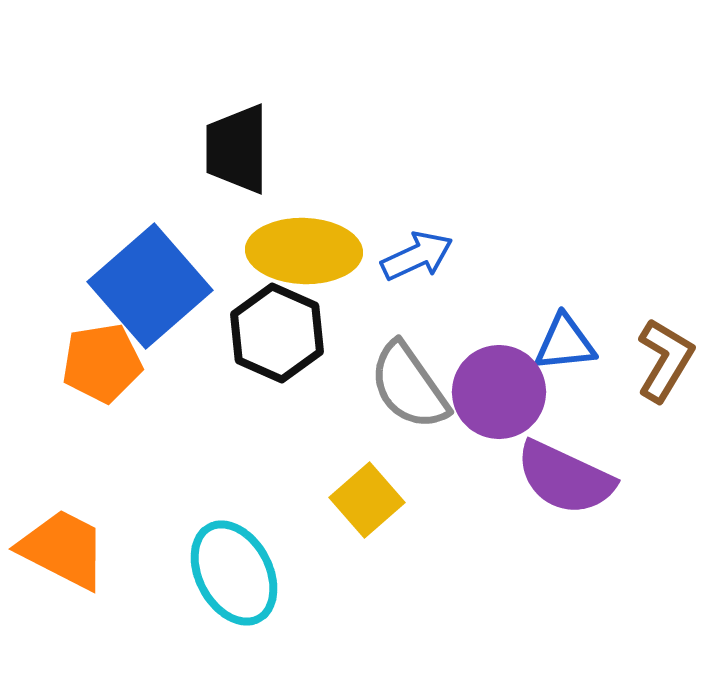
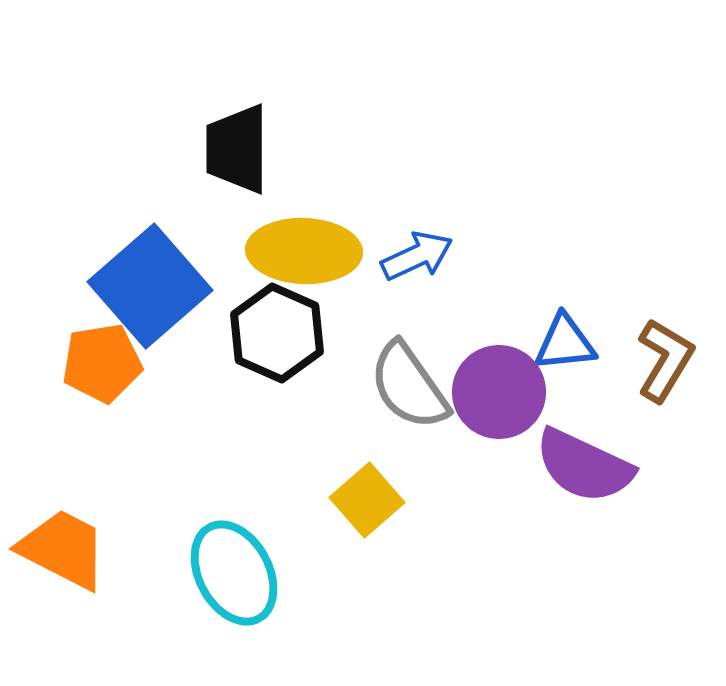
purple semicircle: moved 19 px right, 12 px up
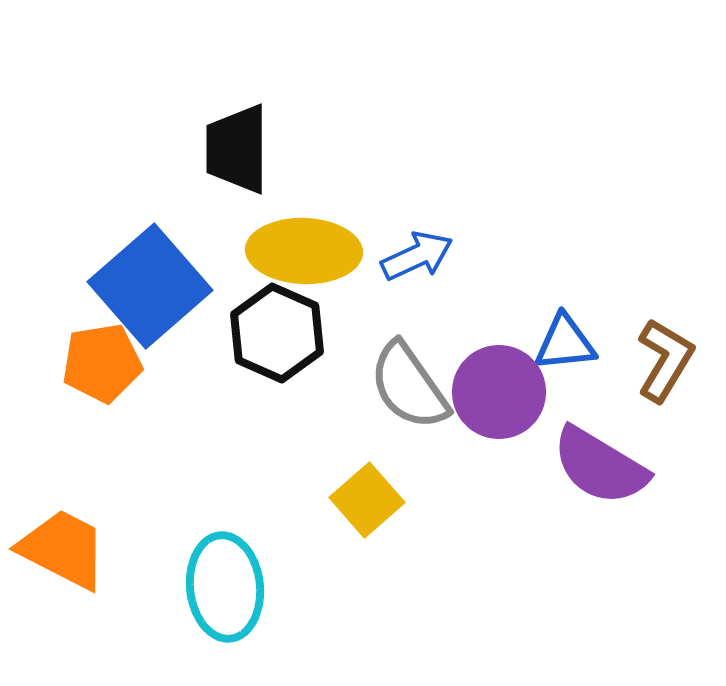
purple semicircle: moved 16 px right; rotated 6 degrees clockwise
cyan ellipse: moved 9 px left, 14 px down; rotated 22 degrees clockwise
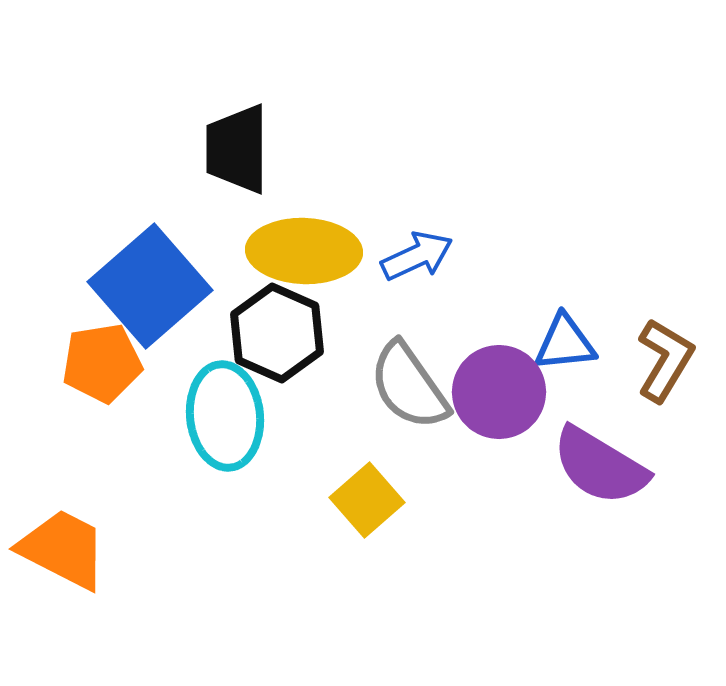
cyan ellipse: moved 171 px up
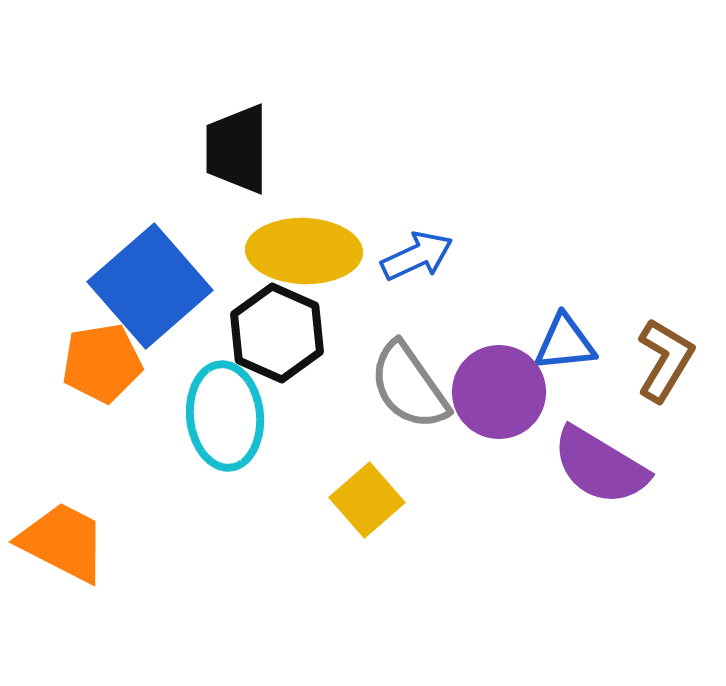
orange trapezoid: moved 7 px up
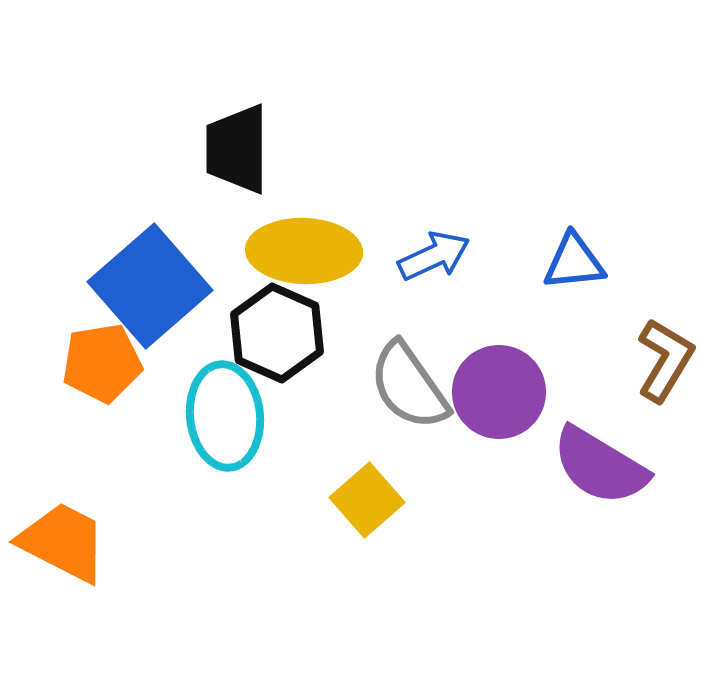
blue arrow: moved 17 px right
blue triangle: moved 9 px right, 81 px up
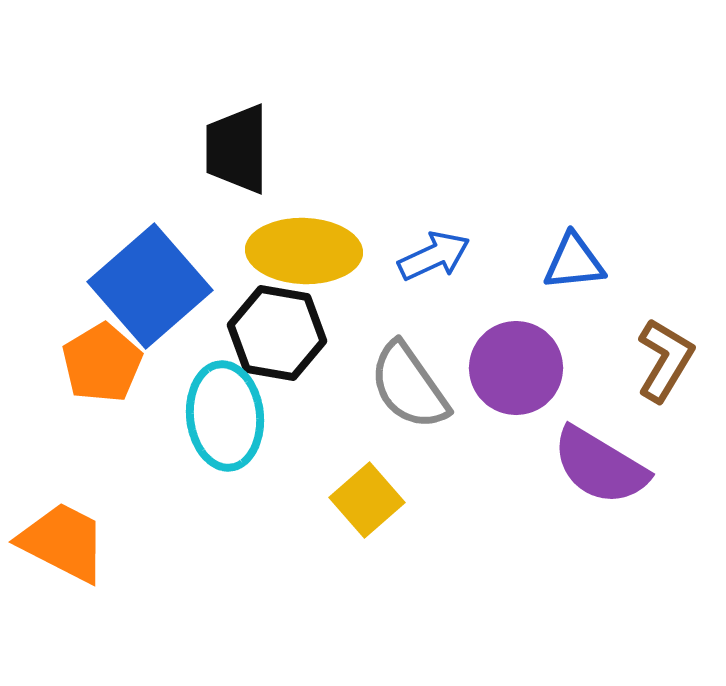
black hexagon: rotated 14 degrees counterclockwise
orange pentagon: rotated 22 degrees counterclockwise
purple circle: moved 17 px right, 24 px up
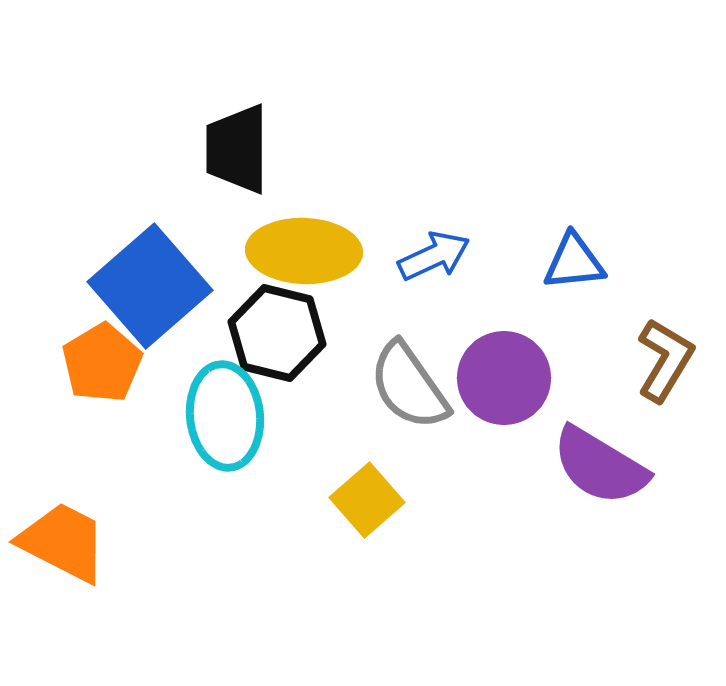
black hexagon: rotated 4 degrees clockwise
purple circle: moved 12 px left, 10 px down
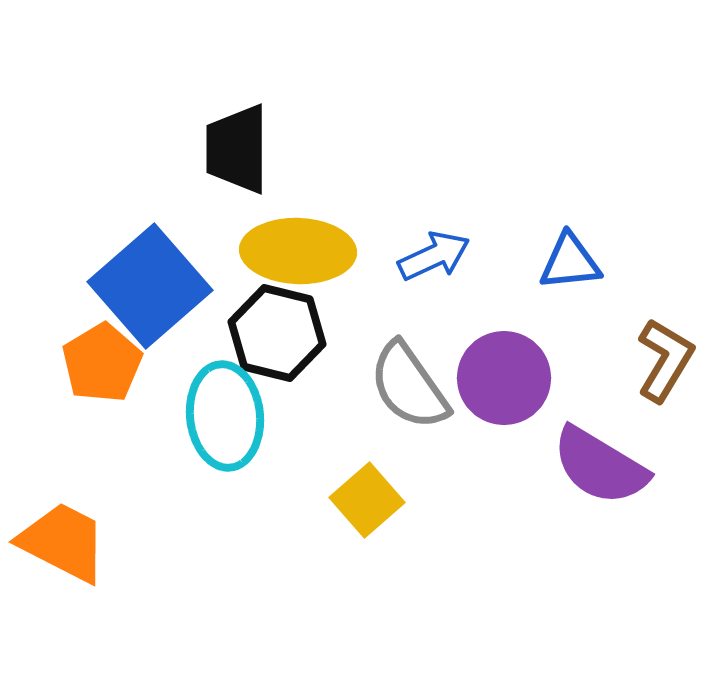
yellow ellipse: moved 6 px left
blue triangle: moved 4 px left
